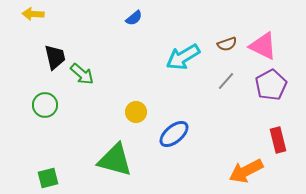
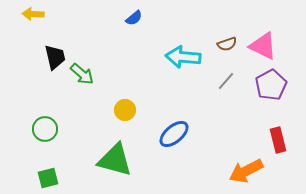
cyan arrow: rotated 36 degrees clockwise
green circle: moved 24 px down
yellow circle: moved 11 px left, 2 px up
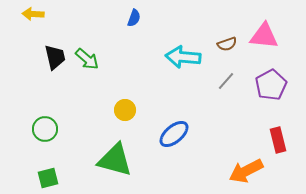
blue semicircle: rotated 30 degrees counterclockwise
pink triangle: moved 1 px right, 10 px up; rotated 20 degrees counterclockwise
green arrow: moved 5 px right, 15 px up
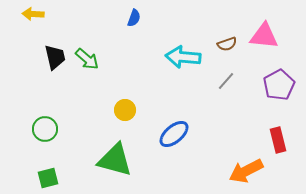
purple pentagon: moved 8 px right
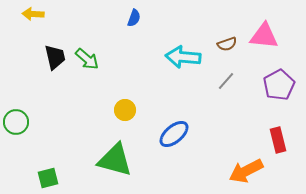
green circle: moved 29 px left, 7 px up
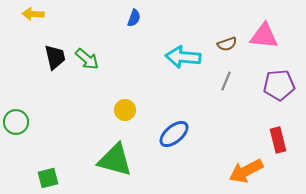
gray line: rotated 18 degrees counterclockwise
purple pentagon: rotated 24 degrees clockwise
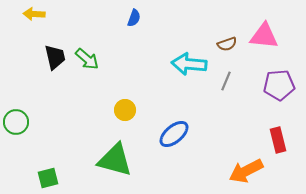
yellow arrow: moved 1 px right
cyan arrow: moved 6 px right, 7 px down
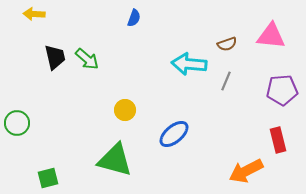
pink triangle: moved 7 px right
purple pentagon: moved 3 px right, 5 px down
green circle: moved 1 px right, 1 px down
